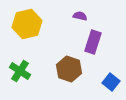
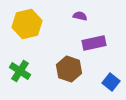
purple rectangle: moved 1 px right, 1 px down; rotated 60 degrees clockwise
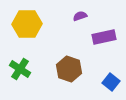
purple semicircle: rotated 32 degrees counterclockwise
yellow hexagon: rotated 12 degrees clockwise
purple rectangle: moved 10 px right, 6 px up
green cross: moved 2 px up
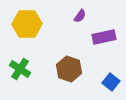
purple semicircle: rotated 144 degrees clockwise
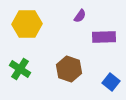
purple rectangle: rotated 10 degrees clockwise
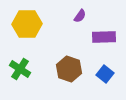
blue square: moved 6 px left, 8 px up
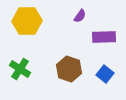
yellow hexagon: moved 3 px up
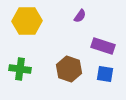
purple rectangle: moved 1 px left, 9 px down; rotated 20 degrees clockwise
green cross: rotated 25 degrees counterclockwise
blue square: rotated 30 degrees counterclockwise
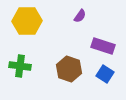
green cross: moved 3 px up
blue square: rotated 24 degrees clockwise
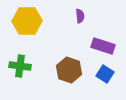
purple semicircle: rotated 40 degrees counterclockwise
brown hexagon: moved 1 px down
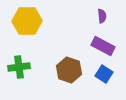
purple semicircle: moved 22 px right
purple rectangle: rotated 10 degrees clockwise
green cross: moved 1 px left, 1 px down; rotated 15 degrees counterclockwise
blue square: moved 1 px left
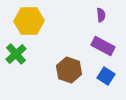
purple semicircle: moved 1 px left, 1 px up
yellow hexagon: moved 2 px right
green cross: moved 3 px left, 13 px up; rotated 35 degrees counterclockwise
blue square: moved 2 px right, 2 px down
